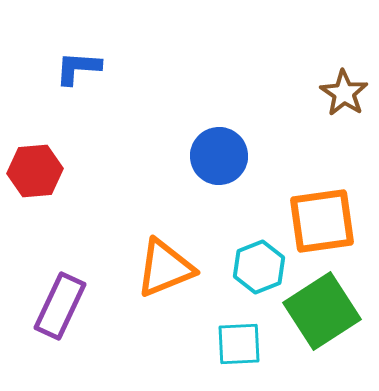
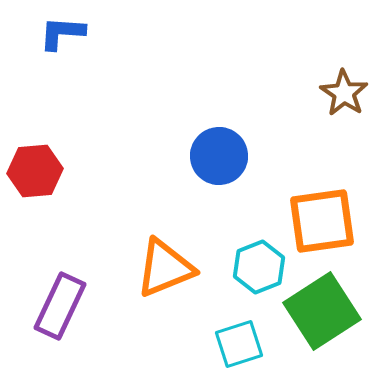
blue L-shape: moved 16 px left, 35 px up
cyan square: rotated 15 degrees counterclockwise
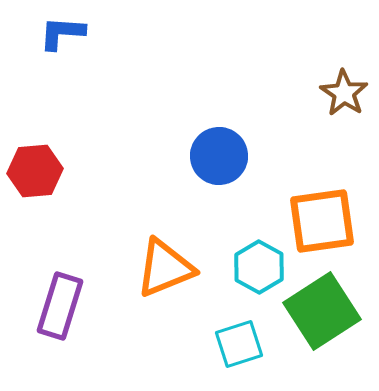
cyan hexagon: rotated 9 degrees counterclockwise
purple rectangle: rotated 8 degrees counterclockwise
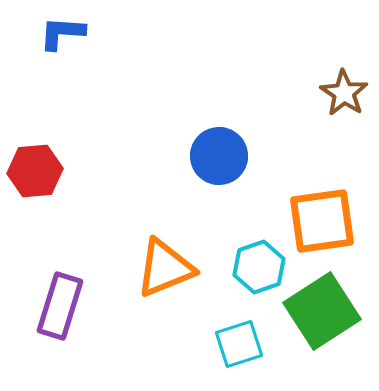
cyan hexagon: rotated 12 degrees clockwise
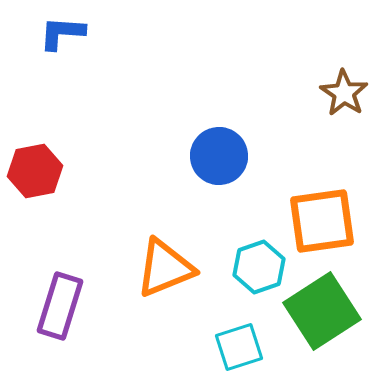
red hexagon: rotated 6 degrees counterclockwise
cyan square: moved 3 px down
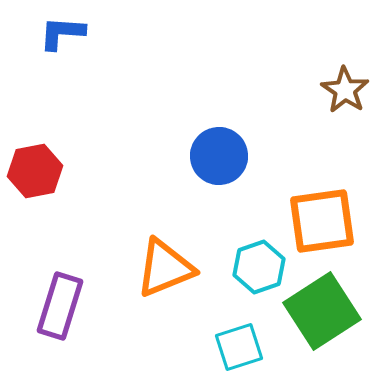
brown star: moved 1 px right, 3 px up
